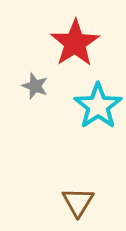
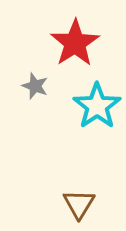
cyan star: moved 1 px left
brown triangle: moved 1 px right, 2 px down
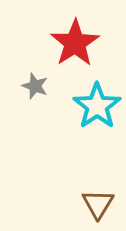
brown triangle: moved 19 px right
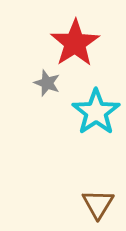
gray star: moved 12 px right, 3 px up
cyan star: moved 1 px left, 6 px down
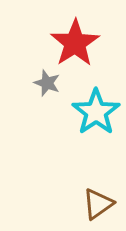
brown triangle: rotated 24 degrees clockwise
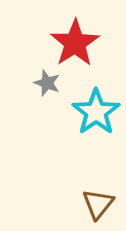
brown triangle: rotated 16 degrees counterclockwise
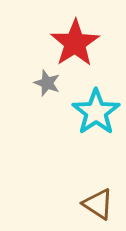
brown triangle: rotated 36 degrees counterclockwise
